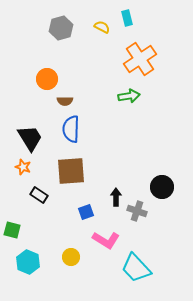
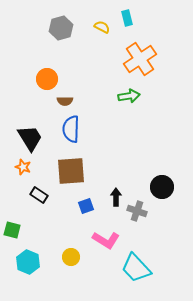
blue square: moved 6 px up
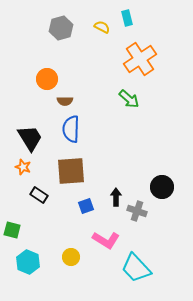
green arrow: moved 3 px down; rotated 50 degrees clockwise
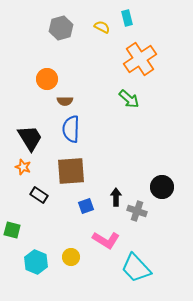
cyan hexagon: moved 8 px right
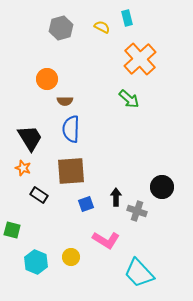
orange cross: rotated 8 degrees counterclockwise
orange star: moved 1 px down
blue square: moved 2 px up
cyan trapezoid: moved 3 px right, 5 px down
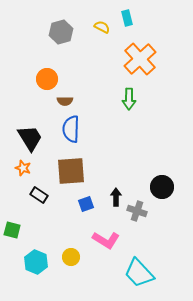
gray hexagon: moved 4 px down
green arrow: rotated 50 degrees clockwise
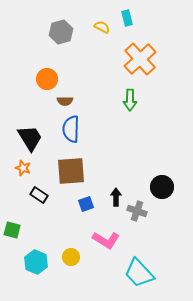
green arrow: moved 1 px right, 1 px down
